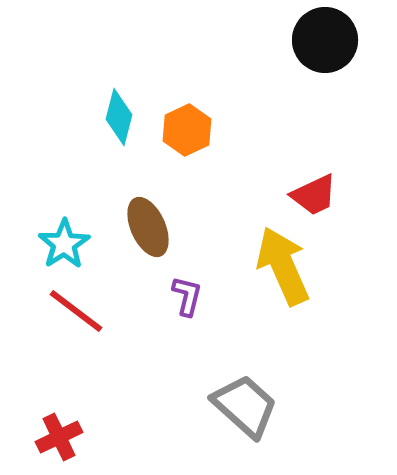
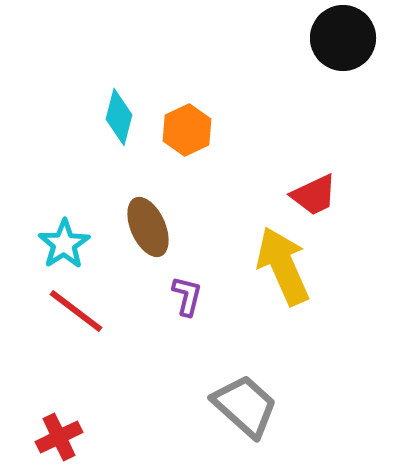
black circle: moved 18 px right, 2 px up
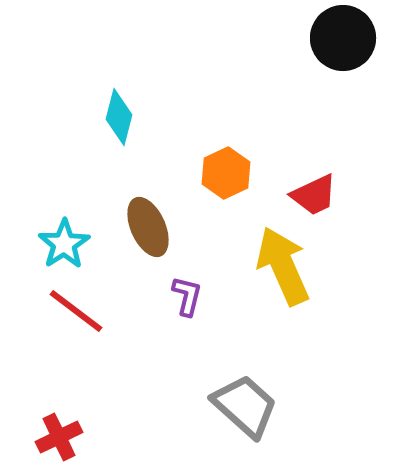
orange hexagon: moved 39 px right, 43 px down
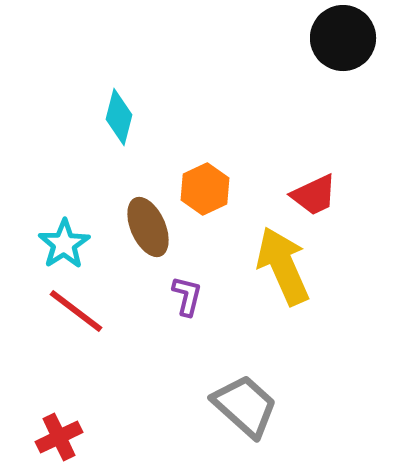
orange hexagon: moved 21 px left, 16 px down
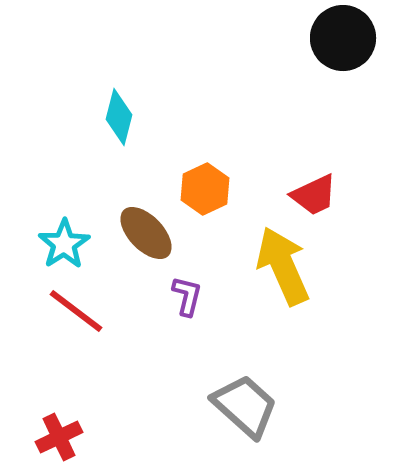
brown ellipse: moved 2 px left, 6 px down; rotated 20 degrees counterclockwise
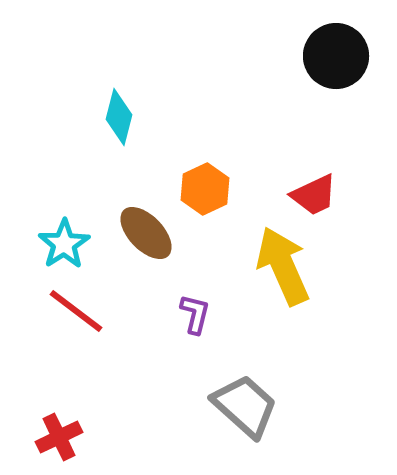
black circle: moved 7 px left, 18 px down
purple L-shape: moved 8 px right, 18 px down
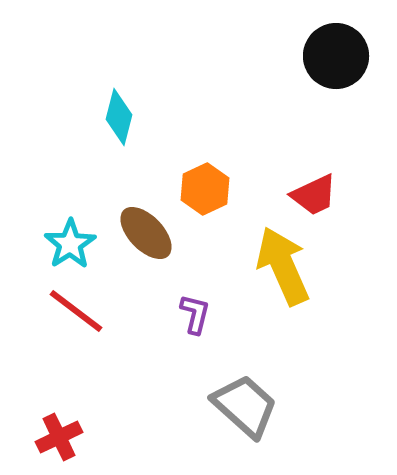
cyan star: moved 6 px right
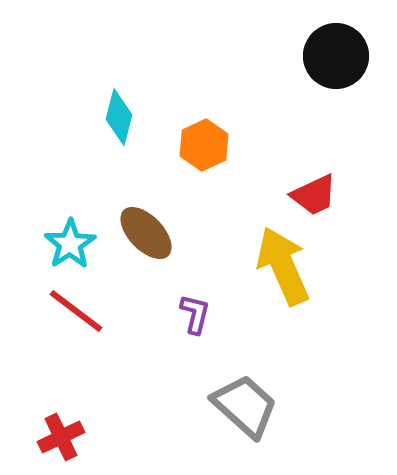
orange hexagon: moved 1 px left, 44 px up
red cross: moved 2 px right
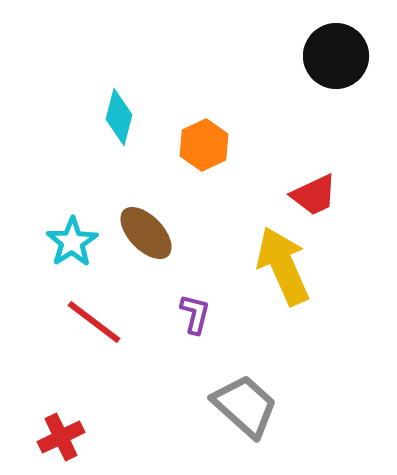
cyan star: moved 2 px right, 2 px up
red line: moved 18 px right, 11 px down
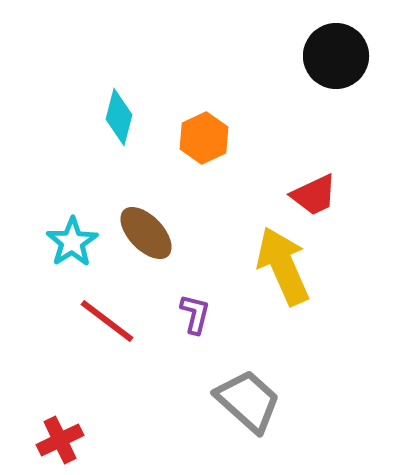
orange hexagon: moved 7 px up
red line: moved 13 px right, 1 px up
gray trapezoid: moved 3 px right, 5 px up
red cross: moved 1 px left, 3 px down
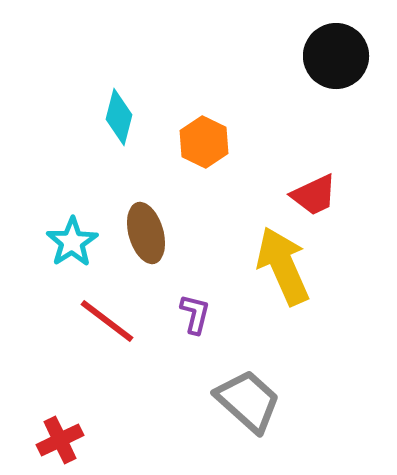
orange hexagon: moved 4 px down; rotated 9 degrees counterclockwise
brown ellipse: rotated 28 degrees clockwise
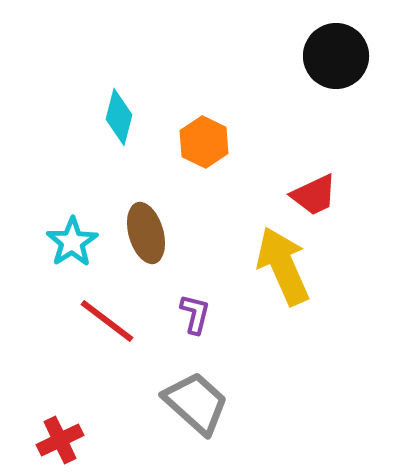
gray trapezoid: moved 52 px left, 2 px down
